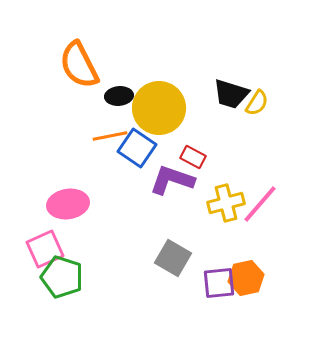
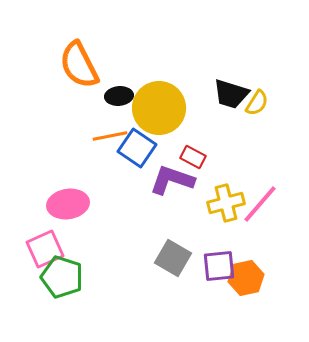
purple square: moved 17 px up
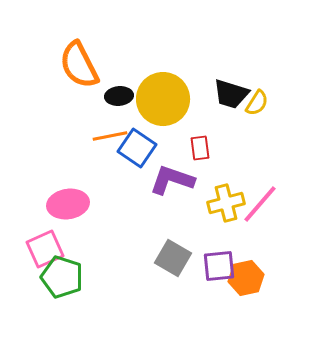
yellow circle: moved 4 px right, 9 px up
red rectangle: moved 7 px right, 9 px up; rotated 55 degrees clockwise
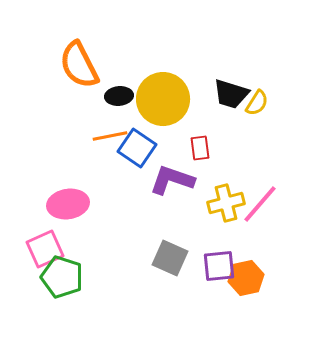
gray square: moved 3 px left; rotated 6 degrees counterclockwise
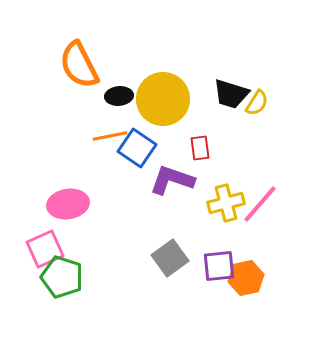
gray square: rotated 30 degrees clockwise
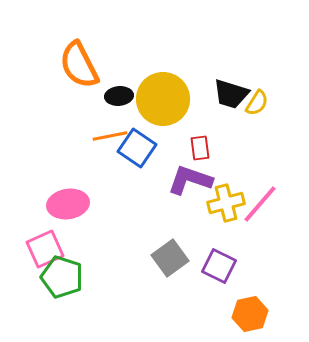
purple L-shape: moved 18 px right
purple square: rotated 32 degrees clockwise
orange hexagon: moved 4 px right, 36 px down
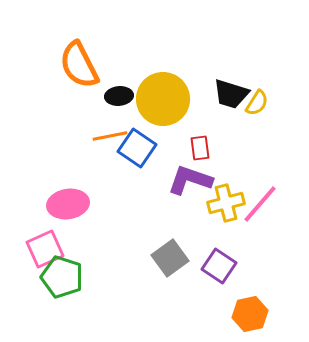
purple square: rotated 8 degrees clockwise
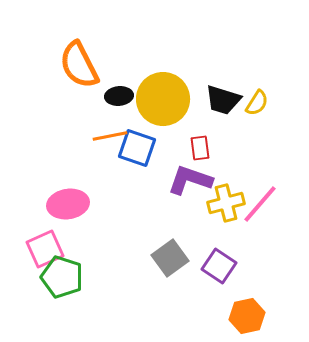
black trapezoid: moved 8 px left, 6 px down
blue square: rotated 15 degrees counterclockwise
orange hexagon: moved 3 px left, 2 px down
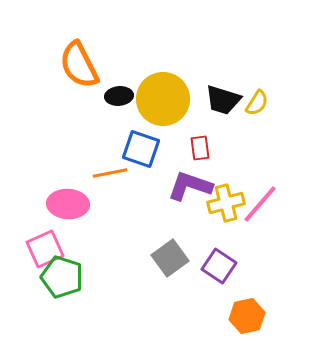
orange line: moved 37 px down
blue square: moved 4 px right, 1 px down
purple L-shape: moved 6 px down
pink ellipse: rotated 12 degrees clockwise
